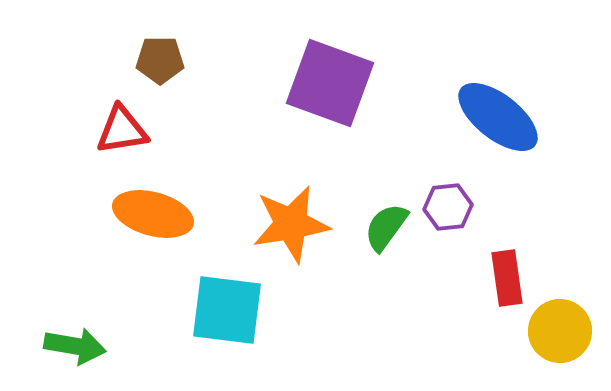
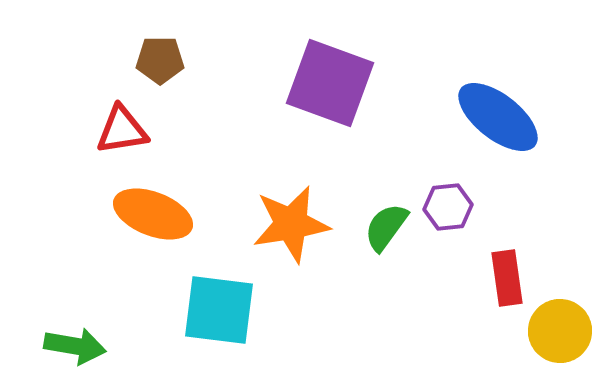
orange ellipse: rotated 6 degrees clockwise
cyan square: moved 8 px left
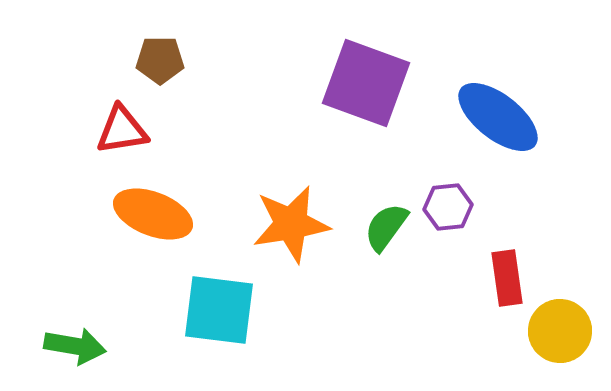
purple square: moved 36 px right
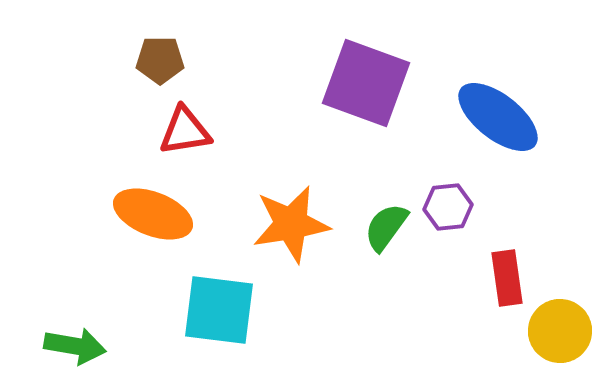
red triangle: moved 63 px right, 1 px down
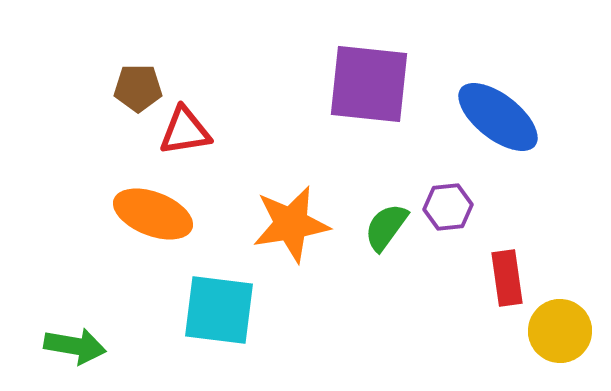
brown pentagon: moved 22 px left, 28 px down
purple square: moved 3 px right, 1 px down; rotated 14 degrees counterclockwise
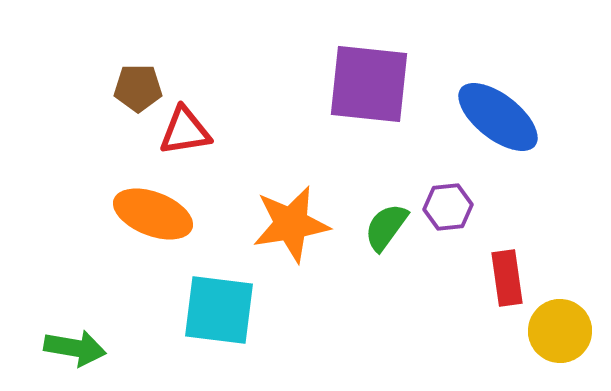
green arrow: moved 2 px down
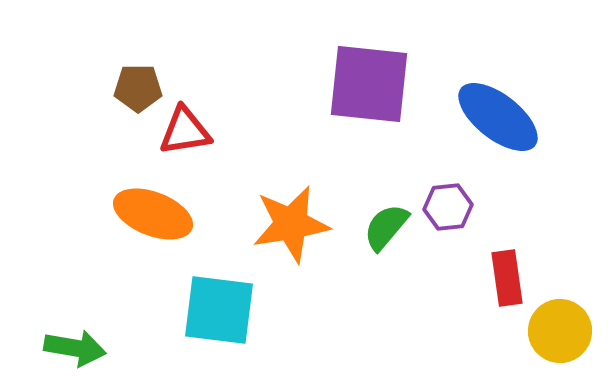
green semicircle: rotated 4 degrees clockwise
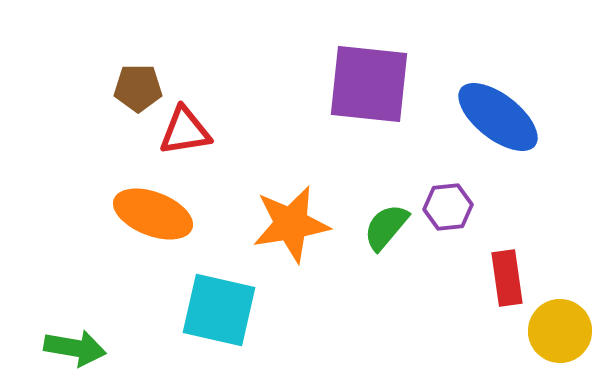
cyan square: rotated 6 degrees clockwise
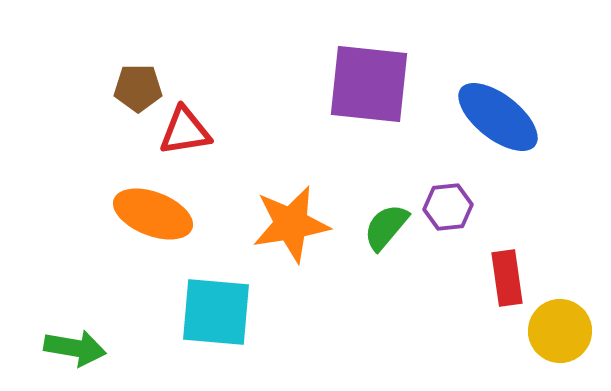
cyan square: moved 3 px left, 2 px down; rotated 8 degrees counterclockwise
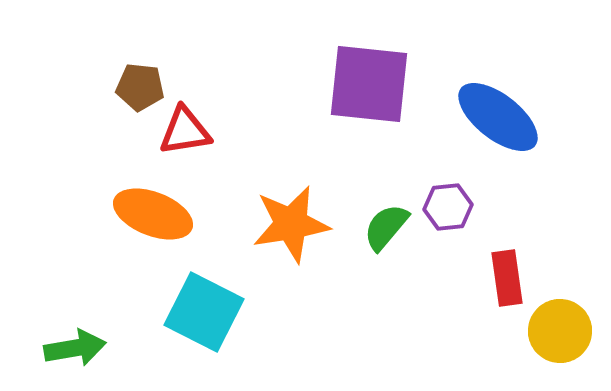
brown pentagon: moved 2 px right, 1 px up; rotated 6 degrees clockwise
cyan square: moved 12 px left; rotated 22 degrees clockwise
green arrow: rotated 20 degrees counterclockwise
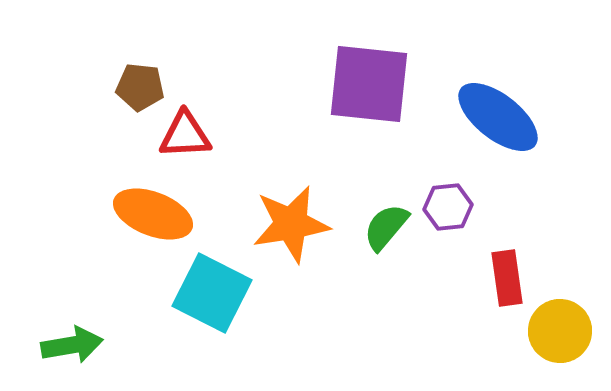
red triangle: moved 4 px down; rotated 6 degrees clockwise
cyan square: moved 8 px right, 19 px up
green arrow: moved 3 px left, 3 px up
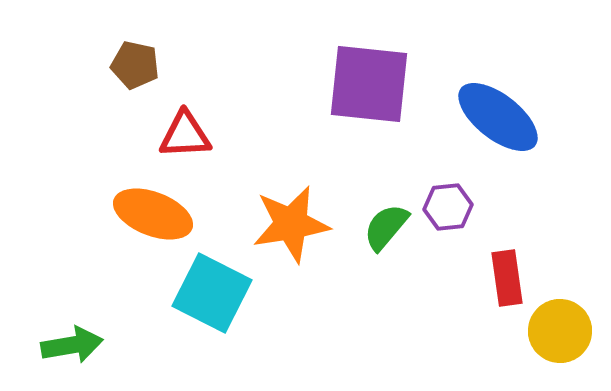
brown pentagon: moved 5 px left, 22 px up; rotated 6 degrees clockwise
